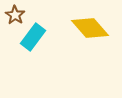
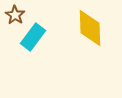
yellow diamond: rotated 39 degrees clockwise
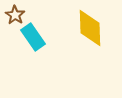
cyan rectangle: rotated 72 degrees counterclockwise
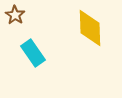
cyan rectangle: moved 16 px down
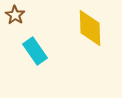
cyan rectangle: moved 2 px right, 2 px up
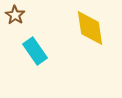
yellow diamond: rotated 6 degrees counterclockwise
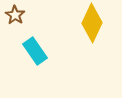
yellow diamond: moved 2 px right, 5 px up; rotated 33 degrees clockwise
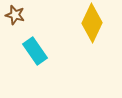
brown star: rotated 18 degrees counterclockwise
